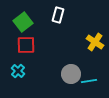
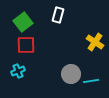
cyan cross: rotated 24 degrees clockwise
cyan line: moved 2 px right
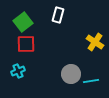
red square: moved 1 px up
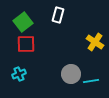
cyan cross: moved 1 px right, 3 px down
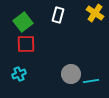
yellow cross: moved 29 px up
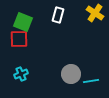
green square: rotated 30 degrees counterclockwise
red square: moved 7 px left, 5 px up
cyan cross: moved 2 px right
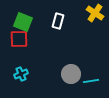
white rectangle: moved 6 px down
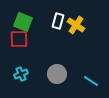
yellow cross: moved 19 px left, 12 px down
gray circle: moved 14 px left
cyan line: rotated 42 degrees clockwise
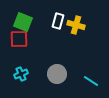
yellow cross: rotated 18 degrees counterclockwise
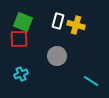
gray circle: moved 18 px up
